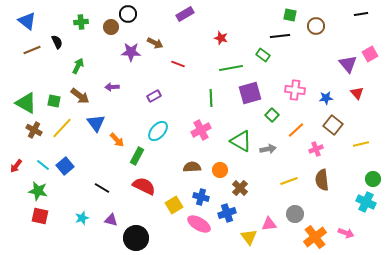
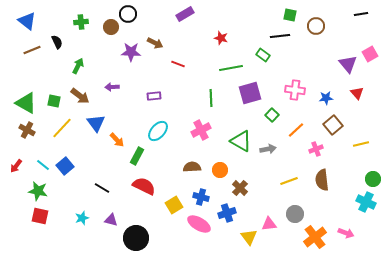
purple rectangle at (154, 96): rotated 24 degrees clockwise
brown square at (333, 125): rotated 12 degrees clockwise
brown cross at (34, 130): moved 7 px left
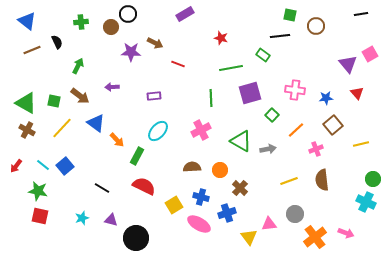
blue triangle at (96, 123): rotated 18 degrees counterclockwise
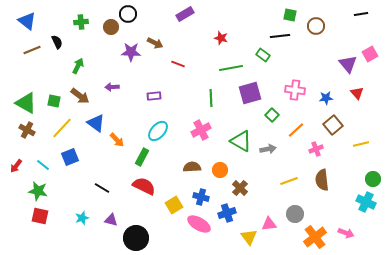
green rectangle at (137, 156): moved 5 px right, 1 px down
blue square at (65, 166): moved 5 px right, 9 px up; rotated 18 degrees clockwise
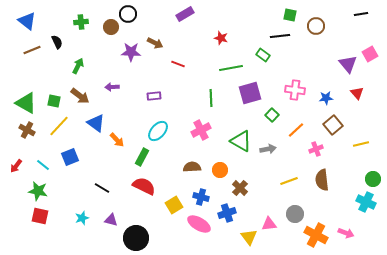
yellow line at (62, 128): moved 3 px left, 2 px up
orange cross at (315, 237): moved 1 px right, 2 px up; rotated 25 degrees counterclockwise
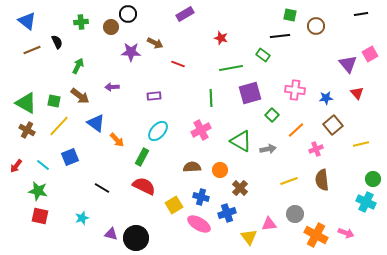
purple triangle at (111, 220): moved 14 px down
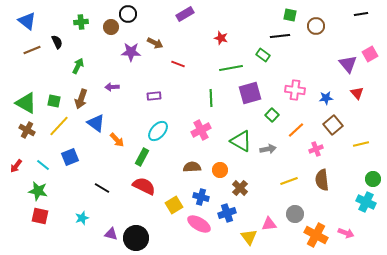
brown arrow at (80, 96): moved 1 px right, 3 px down; rotated 72 degrees clockwise
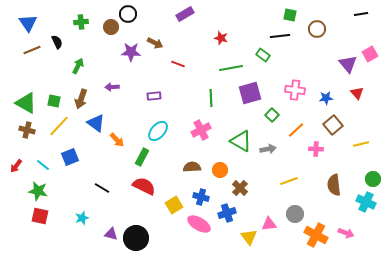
blue triangle at (27, 21): moved 1 px right, 2 px down; rotated 18 degrees clockwise
brown circle at (316, 26): moved 1 px right, 3 px down
brown cross at (27, 130): rotated 14 degrees counterclockwise
pink cross at (316, 149): rotated 24 degrees clockwise
brown semicircle at (322, 180): moved 12 px right, 5 px down
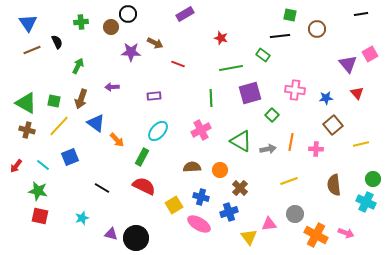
orange line at (296, 130): moved 5 px left, 12 px down; rotated 36 degrees counterclockwise
blue cross at (227, 213): moved 2 px right, 1 px up
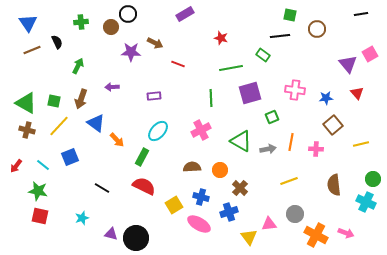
green square at (272, 115): moved 2 px down; rotated 24 degrees clockwise
